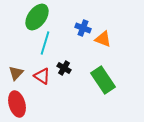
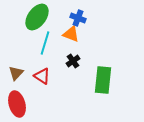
blue cross: moved 5 px left, 10 px up
orange triangle: moved 32 px left, 5 px up
black cross: moved 9 px right, 7 px up; rotated 24 degrees clockwise
green rectangle: rotated 40 degrees clockwise
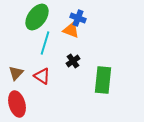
orange triangle: moved 4 px up
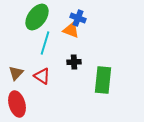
black cross: moved 1 px right, 1 px down; rotated 32 degrees clockwise
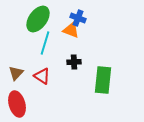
green ellipse: moved 1 px right, 2 px down
